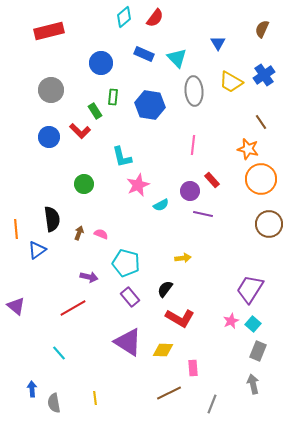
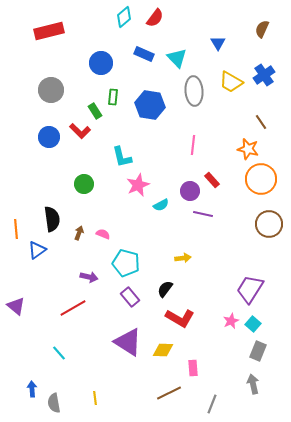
pink semicircle at (101, 234): moved 2 px right
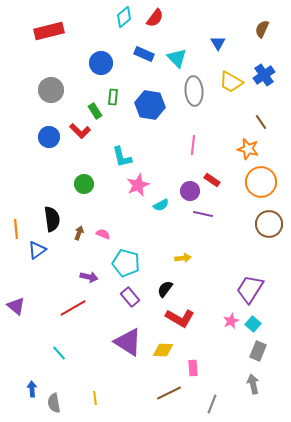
orange circle at (261, 179): moved 3 px down
red rectangle at (212, 180): rotated 14 degrees counterclockwise
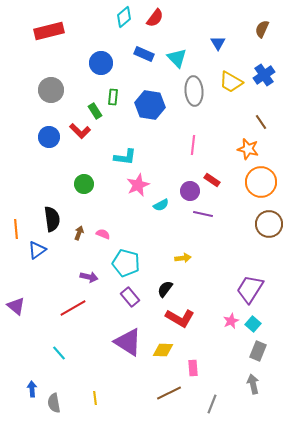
cyan L-shape at (122, 157): moved 3 px right; rotated 70 degrees counterclockwise
